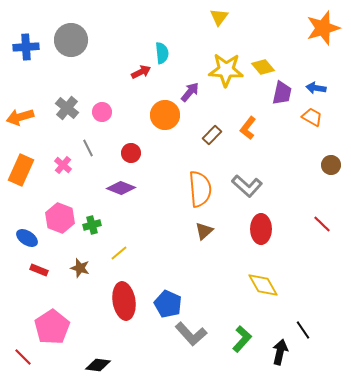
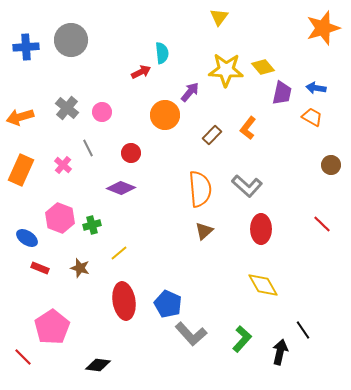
red rectangle at (39, 270): moved 1 px right, 2 px up
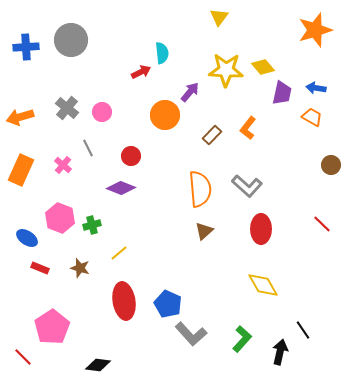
orange star at (323, 28): moved 8 px left, 2 px down
red circle at (131, 153): moved 3 px down
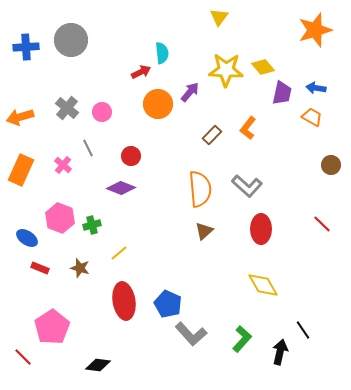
orange circle at (165, 115): moved 7 px left, 11 px up
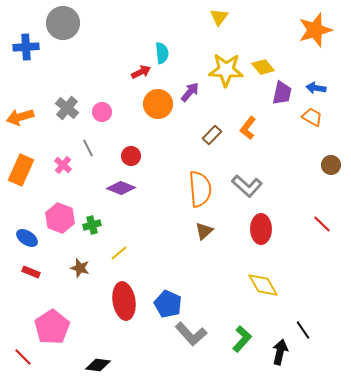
gray circle at (71, 40): moved 8 px left, 17 px up
red rectangle at (40, 268): moved 9 px left, 4 px down
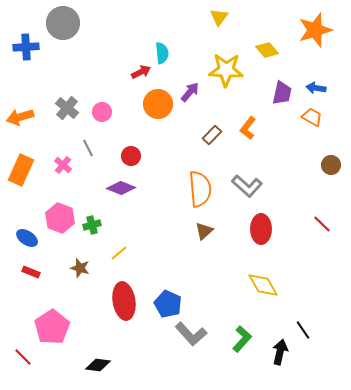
yellow diamond at (263, 67): moved 4 px right, 17 px up
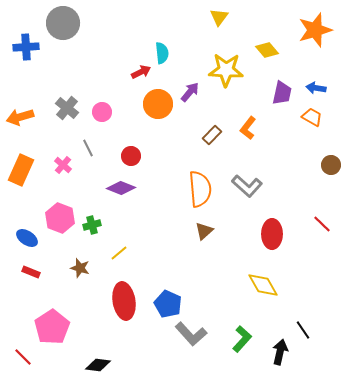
red ellipse at (261, 229): moved 11 px right, 5 px down
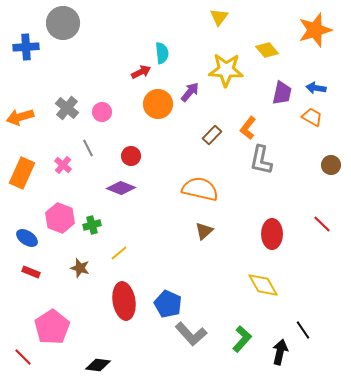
orange rectangle at (21, 170): moved 1 px right, 3 px down
gray L-shape at (247, 186): moved 14 px right, 26 px up; rotated 60 degrees clockwise
orange semicircle at (200, 189): rotated 72 degrees counterclockwise
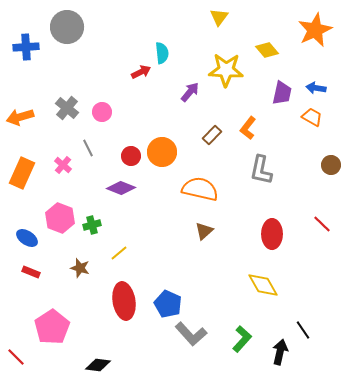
gray circle at (63, 23): moved 4 px right, 4 px down
orange star at (315, 30): rotated 8 degrees counterclockwise
orange circle at (158, 104): moved 4 px right, 48 px down
gray L-shape at (261, 160): moved 10 px down
red line at (23, 357): moved 7 px left
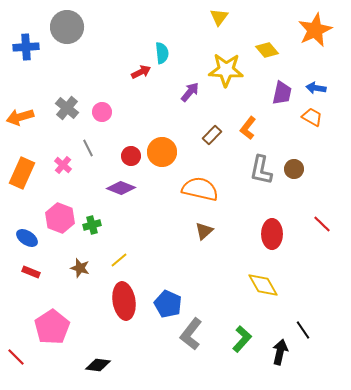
brown circle at (331, 165): moved 37 px left, 4 px down
yellow line at (119, 253): moved 7 px down
gray L-shape at (191, 334): rotated 80 degrees clockwise
